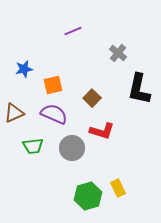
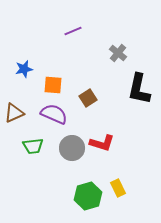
orange square: rotated 18 degrees clockwise
brown square: moved 4 px left; rotated 12 degrees clockwise
red L-shape: moved 12 px down
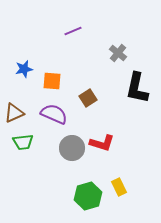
orange square: moved 1 px left, 4 px up
black L-shape: moved 2 px left, 1 px up
green trapezoid: moved 10 px left, 4 px up
yellow rectangle: moved 1 px right, 1 px up
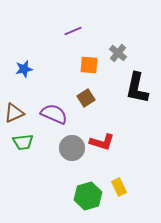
orange square: moved 37 px right, 16 px up
brown square: moved 2 px left
red L-shape: moved 1 px up
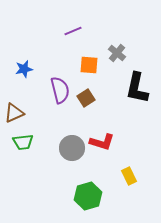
gray cross: moved 1 px left
purple semicircle: moved 6 px right, 24 px up; rotated 52 degrees clockwise
yellow rectangle: moved 10 px right, 11 px up
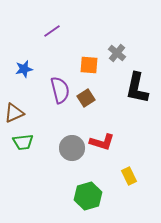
purple line: moved 21 px left; rotated 12 degrees counterclockwise
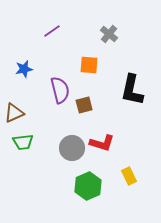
gray cross: moved 8 px left, 19 px up
black L-shape: moved 5 px left, 2 px down
brown square: moved 2 px left, 7 px down; rotated 18 degrees clockwise
red L-shape: moved 1 px down
green hexagon: moved 10 px up; rotated 8 degrees counterclockwise
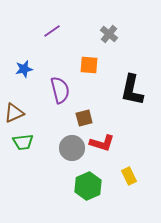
brown square: moved 13 px down
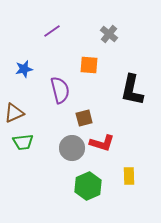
yellow rectangle: rotated 24 degrees clockwise
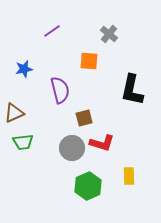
orange square: moved 4 px up
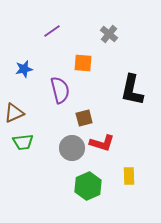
orange square: moved 6 px left, 2 px down
